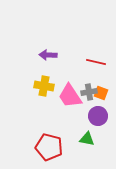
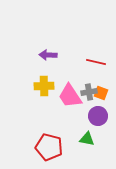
yellow cross: rotated 12 degrees counterclockwise
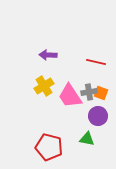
yellow cross: rotated 30 degrees counterclockwise
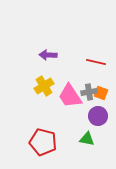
red pentagon: moved 6 px left, 5 px up
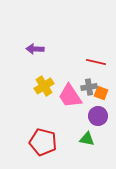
purple arrow: moved 13 px left, 6 px up
gray cross: moved 5 px up
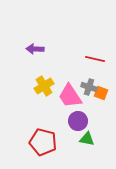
red line: moved 1 px left, 3 px up
gray cross: rotated 28 degrees clockwise
purple circle: moved 20 px left, 5 px down
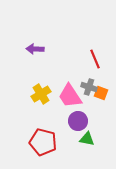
red line: rotated 54 degrees clockwise
yellow cross: moved 3 px left, 8 px down
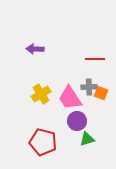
red line: rotated 66 degrees counterclockwise
gray cross: rotated 21 degrees counterclockwise
pink trapezoid: moved 2 px down
purple circle: moved 1 px left
green triangle: rotated 28 degrees counterclockwise
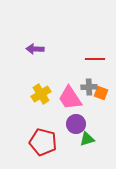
purple circle: moved 1 px left, 3 px down
